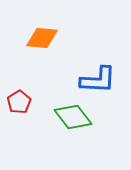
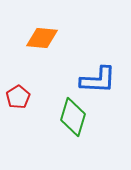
red pentagon: moved 1 px left, 5 px up
green diamond: rotated 54 degrees clockwise
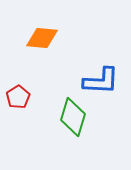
blue L-shape: moved 3 px right, 1 px down
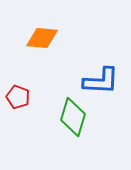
red pentagon: rotated 20 degrees counterclockwise
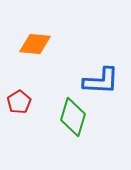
orange diamond: moved 7 px left, 6 px down
red pentagon: moved 1 px right, 5 px down; rotated 20 degrees clockwise
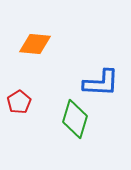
blue L-shape: moved 2 px down
green diamond: moved 2 px right, 2 px down
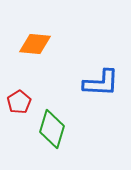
green diamond: moved 23 px left, 10 px down
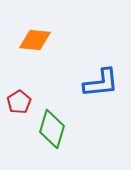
orange diamond: moved 4 px up
blue L-shape: rotated 9 degrees counterclockwise
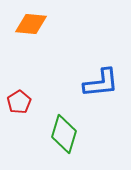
orange diamond: moved 4 px left, 16 px up
green diamond: moved 12 px right, 5 px down
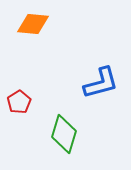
orange diamond: moved 2 px right
blue L-shape: rotated 9 degrees counterclockwise
